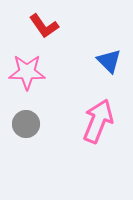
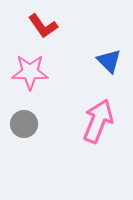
red L-shape: moved 1 px left
pink star: moved 3 px right
gray circle: moved 2 px left
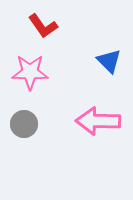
pink arrow: rotated 111 degrees counterclockwise
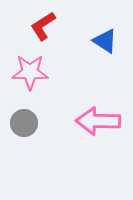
red L-shape: rotated 92 degrees clockwise
blue triangle: moved 4 px left, 20 px up; rotated 12 degrees counterclockwise
gray circle: moved 1 px up
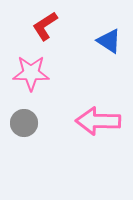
red L-shape: moved 2 px right
blue triangle: moved 4 px right
pink star: moved 1 px right, 1 px down
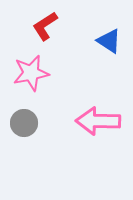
pink star: rotated 12 degrees counterclockwise
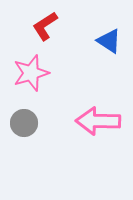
pink star: rotated 6 degrees counterclockwise
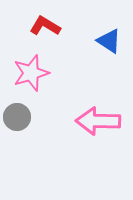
red L-shape: rotated 64 degrees clockwise
gray circle: moved 7 px left, 6 px up
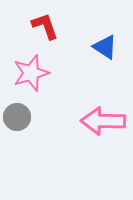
red L-shape: rotated 40 degrees clockwise
blue triangle: moved 4 px left, 6 px down
pink arrow: moved 5 px right
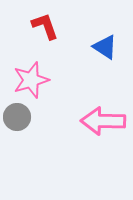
pink star: moved 7 px down
